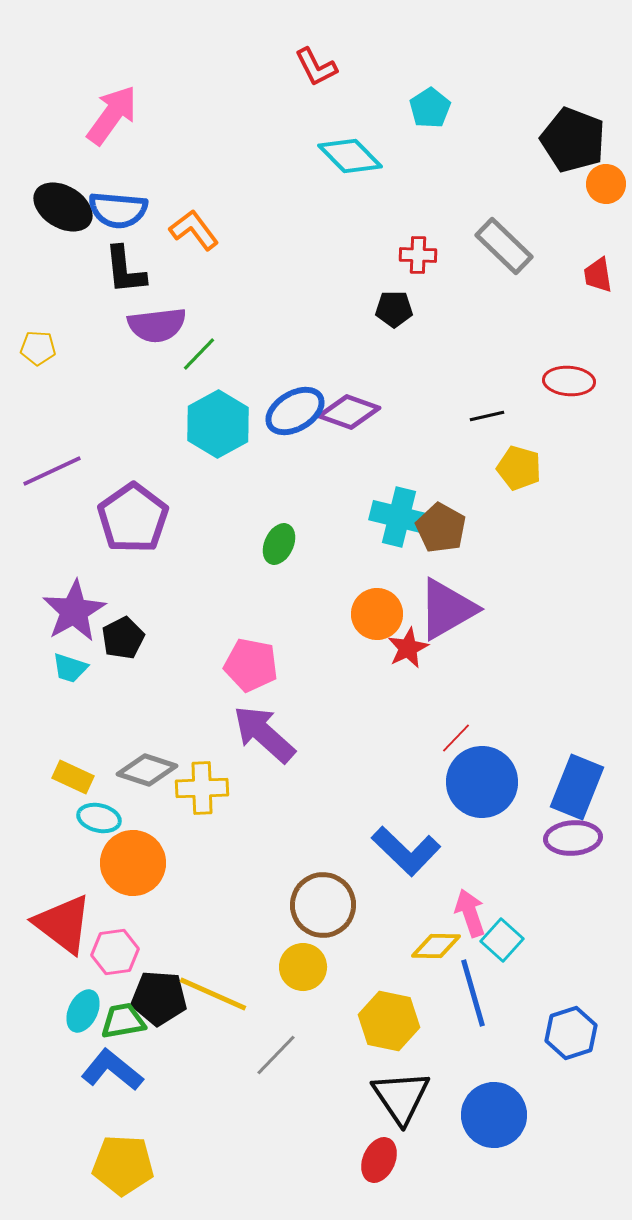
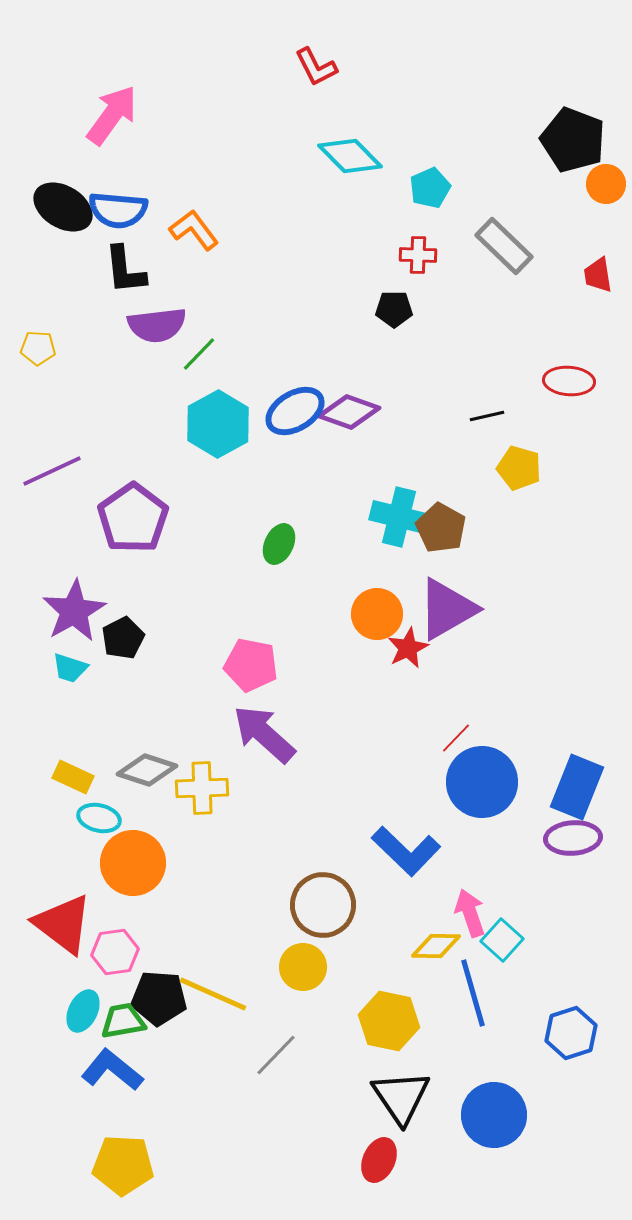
cyan pentagon at (430, 108): moved 80 px down; rotated 9 degrees clockwise
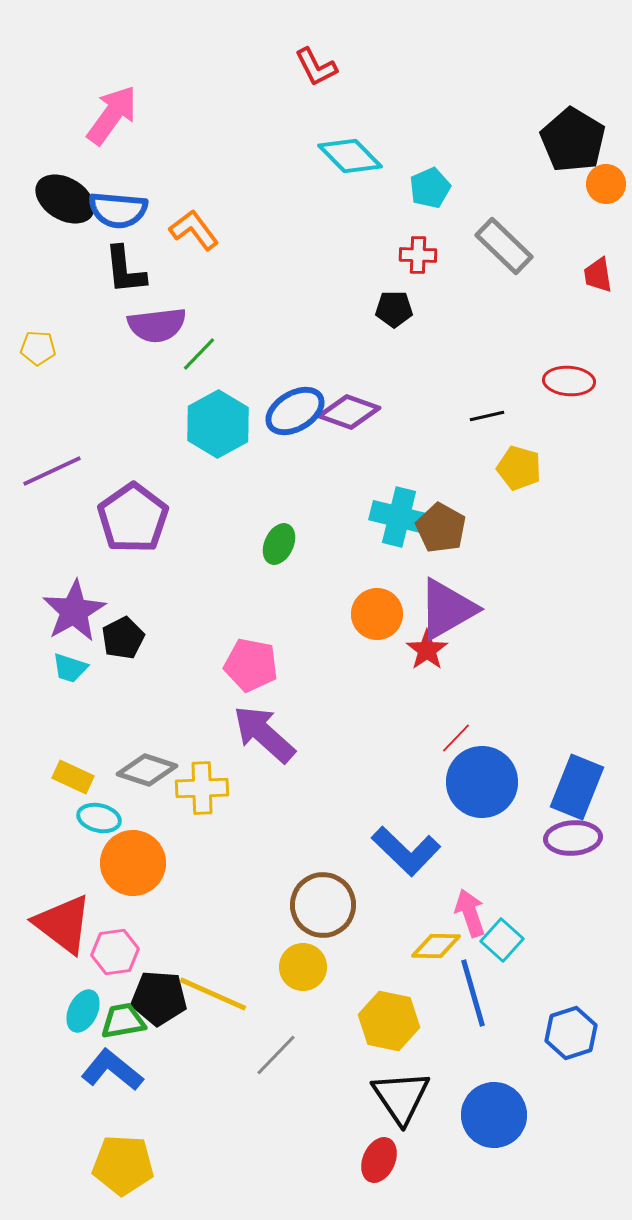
black pentagon at (573, 140): rotated 10 degrees clockwise
black ellipse at (63, 207): moved 2 px right, 8 px up
red star at (408, 648): moved 19 px right, 2 px down; rotated 9 degrees counterclockwise
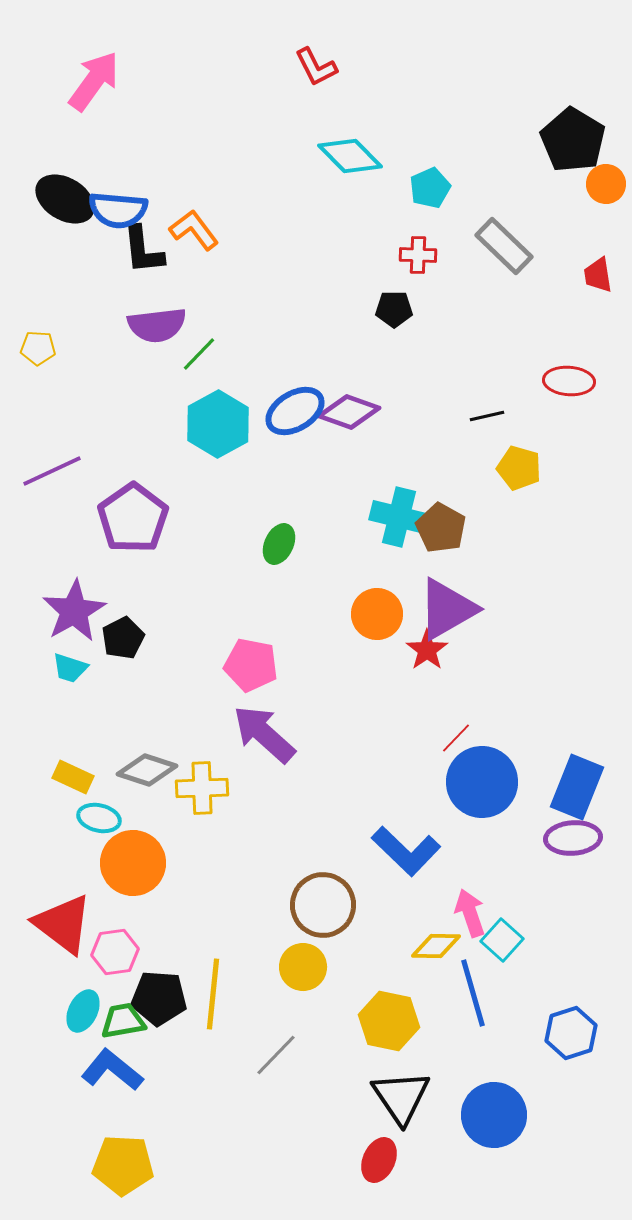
pink arrow at (112, 115): moved 18 px left, 34 px up
black L-shape at (125, 270): moved 18 px right, 20 px up
yellow line at (213, 994): rotated 72 degrees clockwise
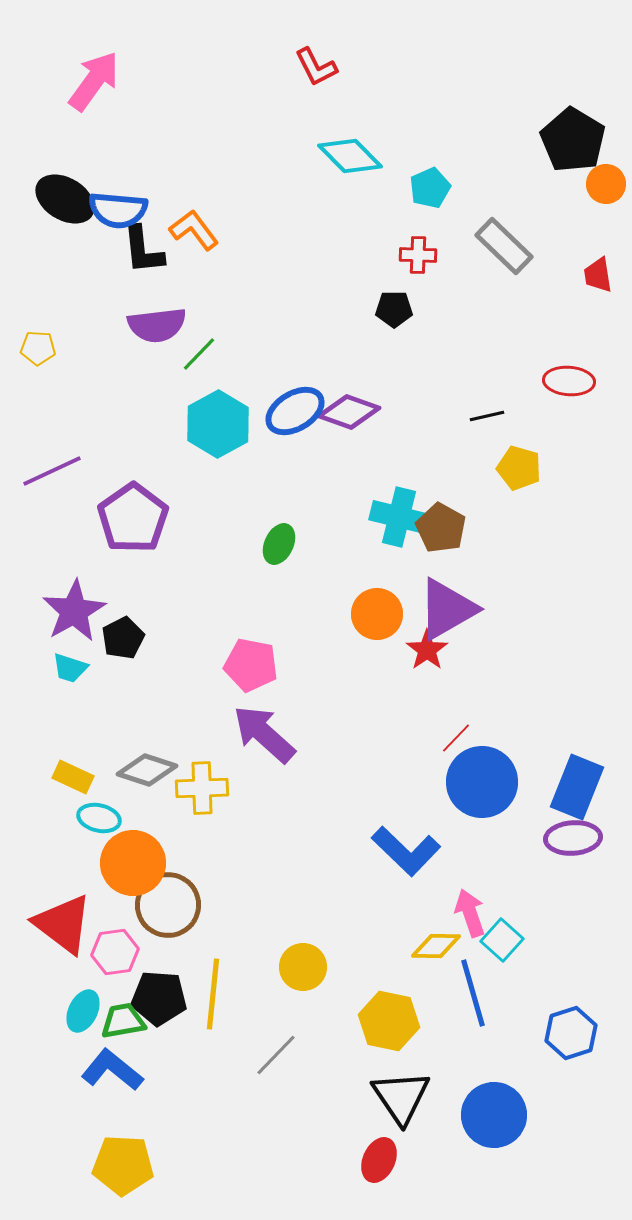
brown circle at (323, 905): moved 155 px left
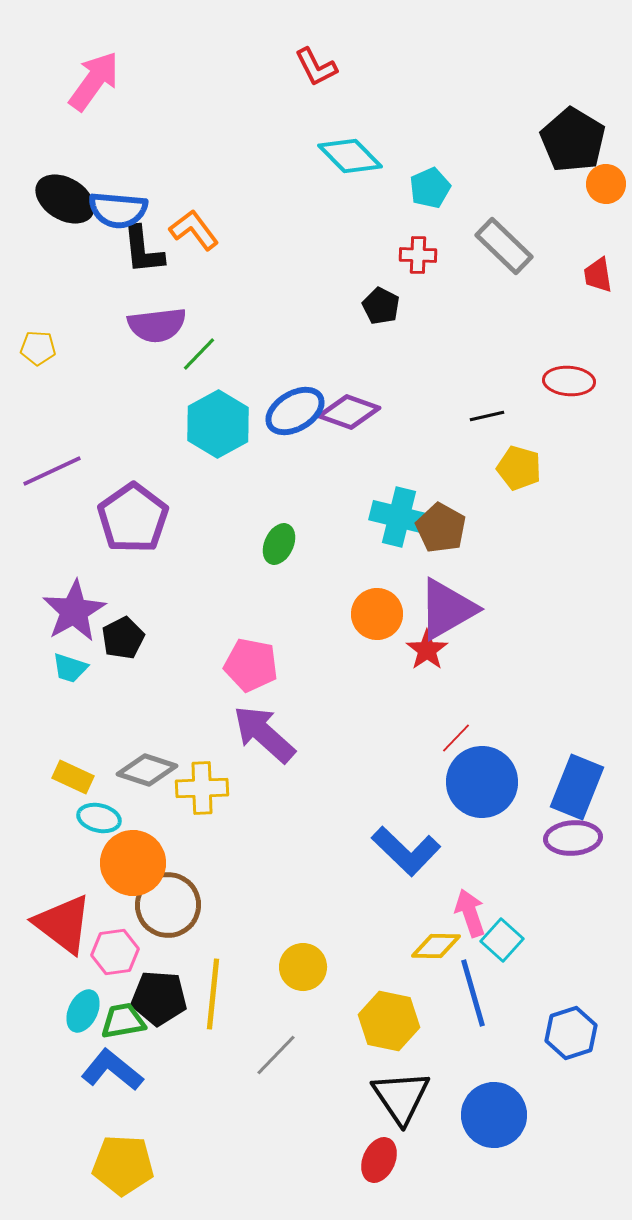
black pentagon at (394, 309): moved 13 px left, 3 px up; rotated 27 degrees clockwise
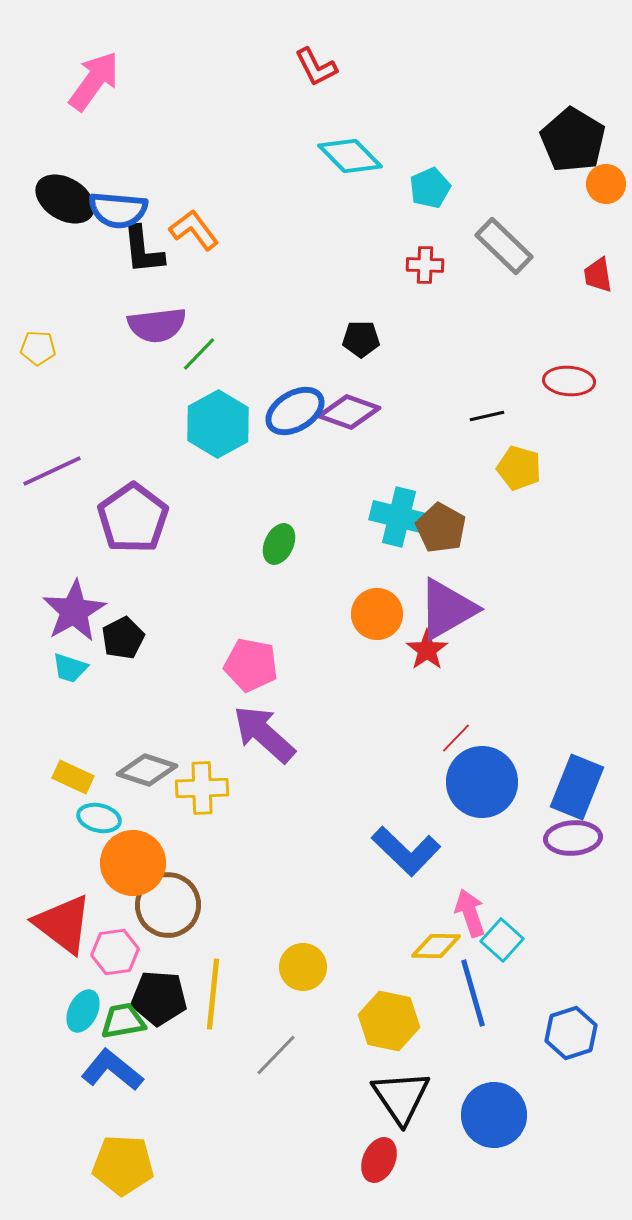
red cross at (418, 255): moved 7 px right, 10 px down
black pentagon at (381, 306): moved 20 px left, 33 px down; rotated 27 degrees counterclockwise
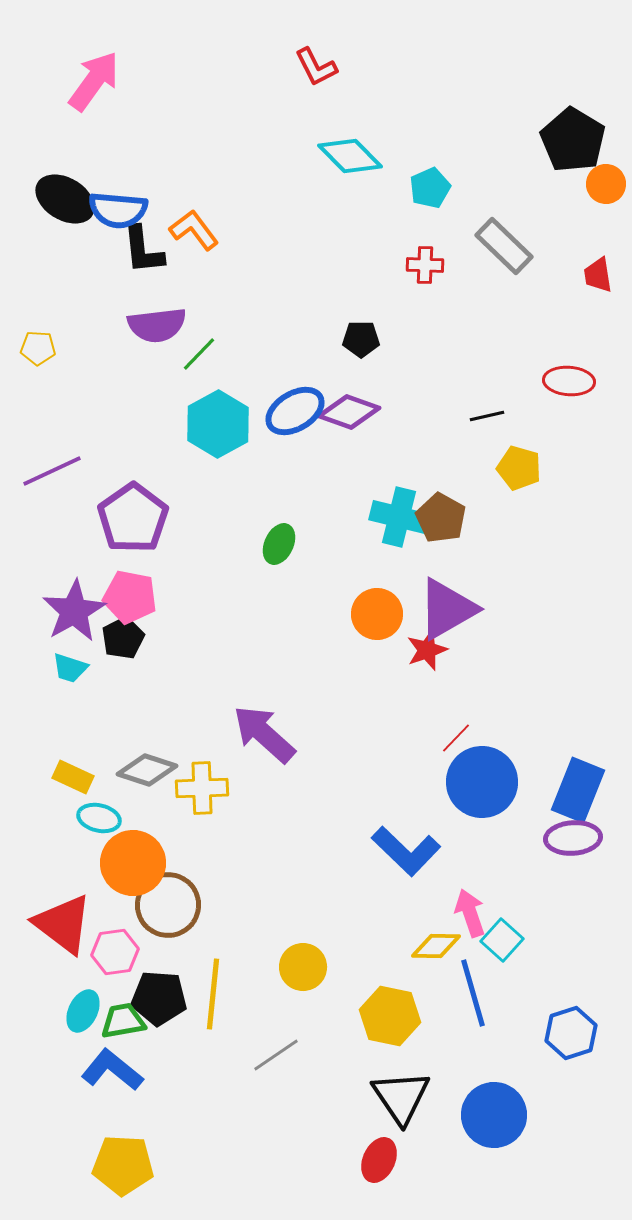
brown pentagon at (441, 528): moved 10 px up
red star at (427, 650): rotated 15 degrees clockwise
pink pentagon at (251, 665): moved 121 px left, 68 px up
blue rectangle at (577, 787): moved 1 px right, 3 px down
yellow hexagon at (389, 1021): moved 1 px right, 5 px up
gray line at (276, 1055): rotated 12 degrees clockwise
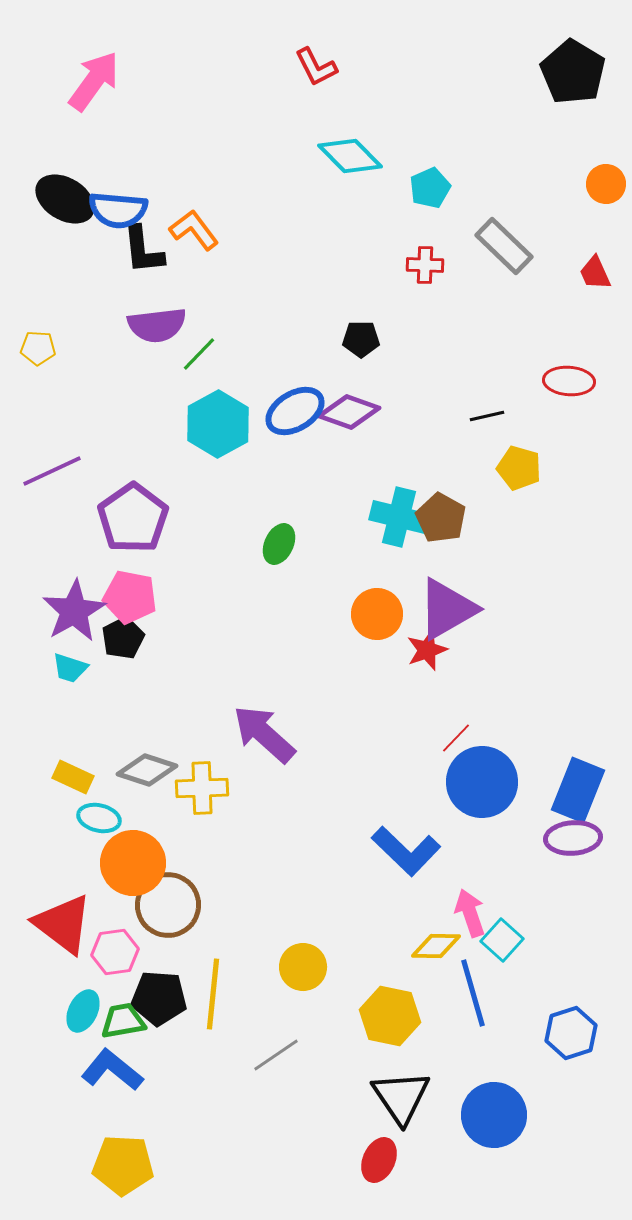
black pentagon at (573, 140): moved 68 px up
red trapezoid at (598, 275): moved 3 px left, 2 px up; rotated 15 degrees counterclockwise
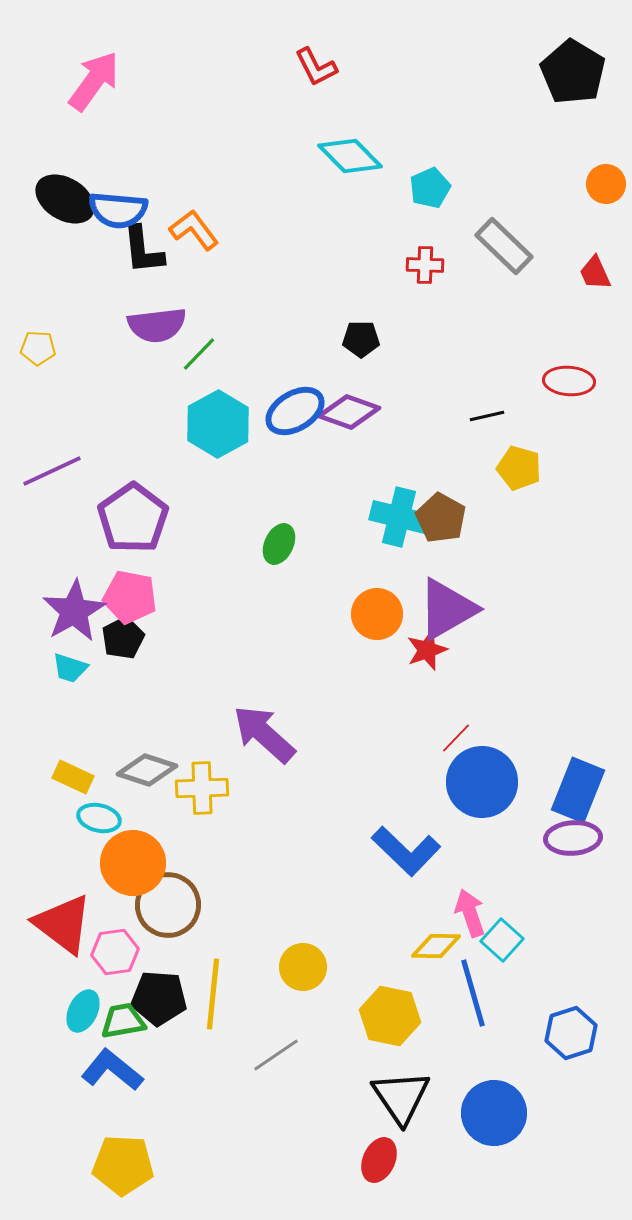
blue circle at (494, 1115): moved 2 px up
